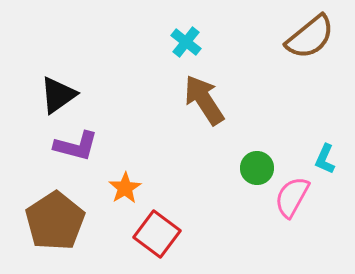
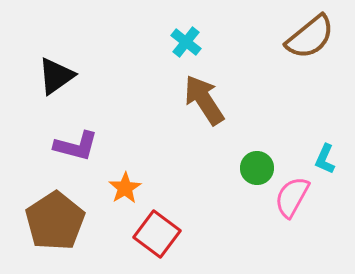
black triangle: moved 2 px left, 19 px up
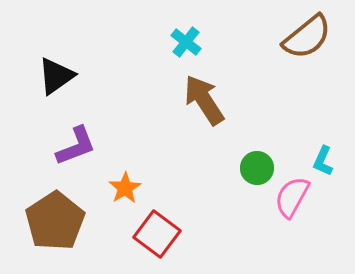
brown semicircle: moved 3 px left
purple L-shape: rotated 36 degrees counterclockwise
cyan L-shape: moved 2 px left, 2 px down
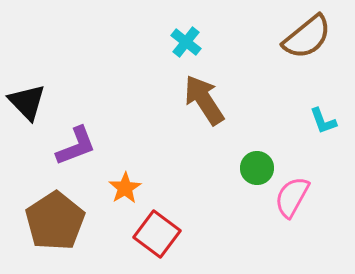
black triangle: moved 29 px left, 26 px down; rotated 39 degrees counterclockwise
cyan L-shape: moved 40 px up; rotated 44 degrees counterclockwise
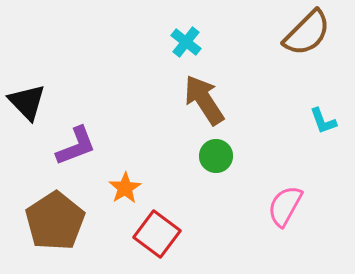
brown semicircle: moved 4 px up; rotated 6 degrees counterclockwise
green circle: moved 41 px left, 12 px up
pink semicircle: moved 7 px left, 9 px down
